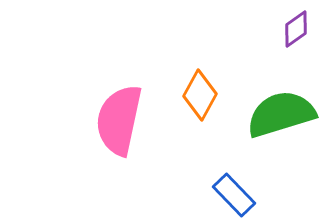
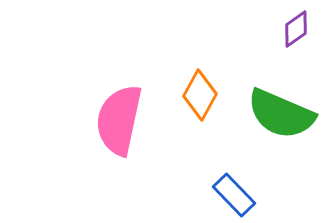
green semicircle: rotated 140 degrees counterclockwise
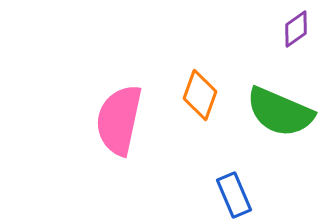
orange diamond: rotated 9 degrees counterclockwise
green semicircle: moved 1 px left, 2 px up
blue rectangle: rotated 21 degrees clockwise
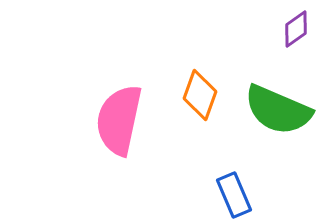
green semicircle: moved 2 px left, 2 px up
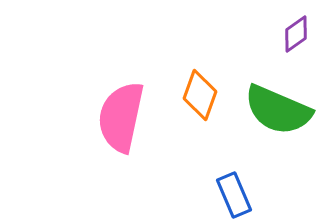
purple diamond: moved 5 px down
pink semicircle: moved 2 px right, 3 px up
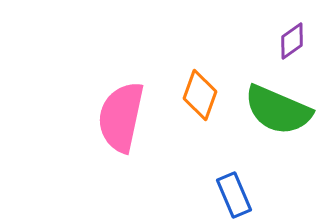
purple diamond: moved 4 px left, 7 px down
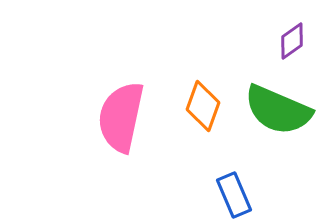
orange diamond: moved 3 px right, 11 px down
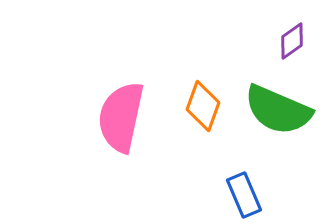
blue rectangle: moved 10 px right
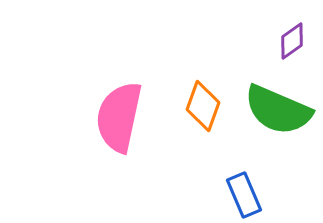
pink semicircle: moved 2 px left
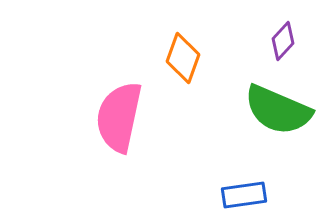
purple diamond: moved 9 px left; rotated 12 degrees counterclockwise
orange diamond: moved 20 px left, 48 px up
blue rectangle: rotated 75 degrees counterclockwise
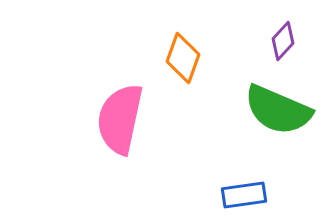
pink semicircle: moved 1 px right, 2 px down
